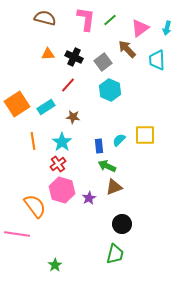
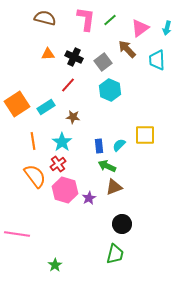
cyan semicircle: moved 5 px down
pink hexagon: moved 3 px right
orange semicircle: moved 30 px up
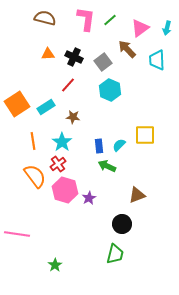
brown triangle: moved 23 px right, 8 px down
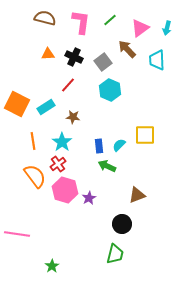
pink L-shape: moved 5 px left, 3 px down
orange square: rotated 30 degrees counterclockwise
green star: moved 3 px left, 1 px down
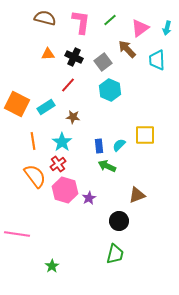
black circle: moved 3 px left, 3 px up
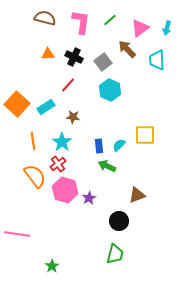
orange square: rotated 15 degrees clockwise
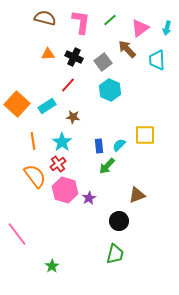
cyan rectangle: moved 1 px right, 1 px up
green arrow: rotated 72 degrees counterclockwise
pink line: rotated 45 degrees clockwise
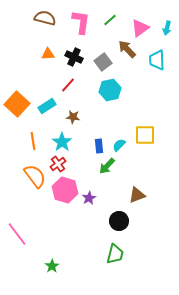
cyan hexagon: rotated 25 degrees clockwise
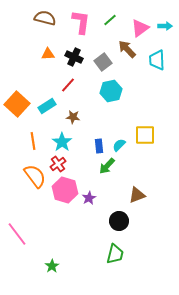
cyan arrow: moved 2 px left, 2 px up; rotated 104 degrees counterclockwise
cyan hexagon: moved 1 px right, 1 px down
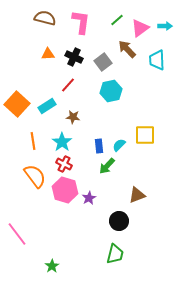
green line: moved 7 px right
red cross: moved 6 px right; rotated 28 degrees counterclockwise
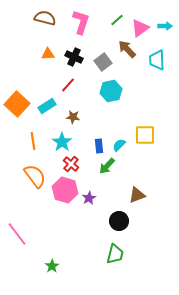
pink L-shape: rotated 10 degrees clockwise
red cross: moved 7 px right; rotated 14 degrees clockwise
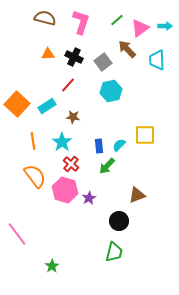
green trapezoid: moved 1 px left, 2 px up
